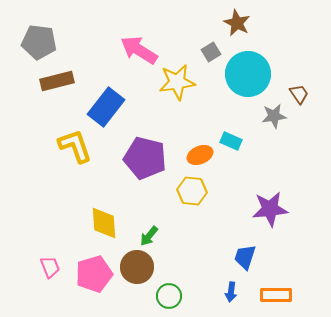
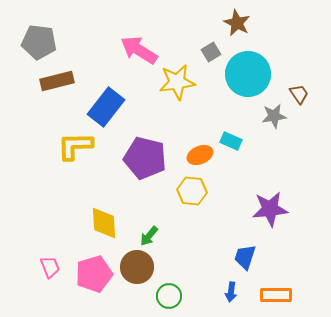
yellow L-shape: rotated 72 degrees counterclockwise
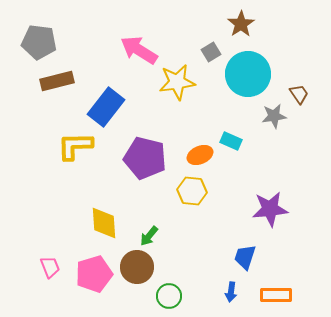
brown star: moved 4 px right, 1 px down; rotated 12 degrees clockwise
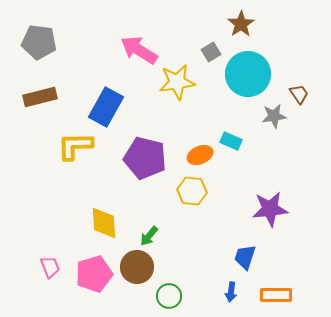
brown rectangle: moved 17 px left, 16 px down
blue rectangle: rotated 9 degrees counterclockwise
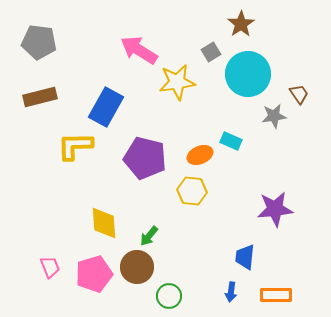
purple star: moved 5 px right
blue trapezoid: rotated 12 degrees counterclockwise
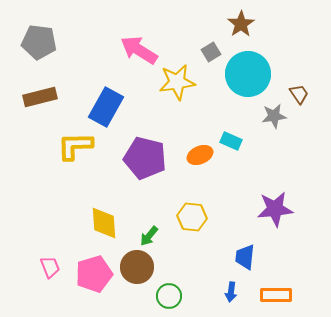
yellow hexagon: moved 26 px down
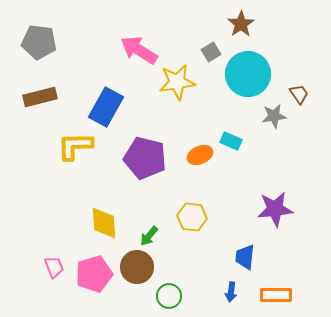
pink trapezoid: moved 4 px right
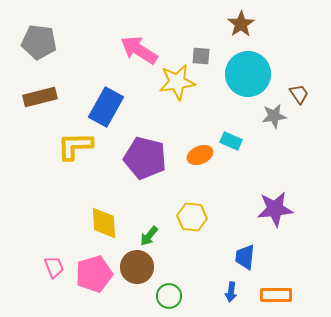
gray square: moved 10 px left, 4 px down; rotated 36 degrees clockwise
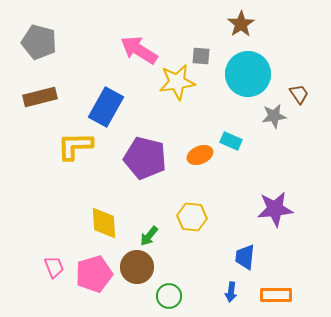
gray pentagon: rotated 8 degrees clockwise
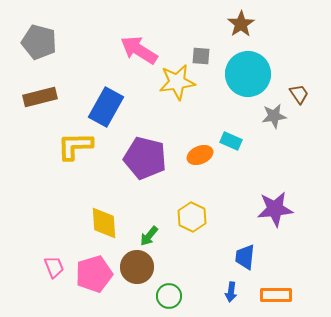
yellow hexagon: rotated 20 degrees clockwise
